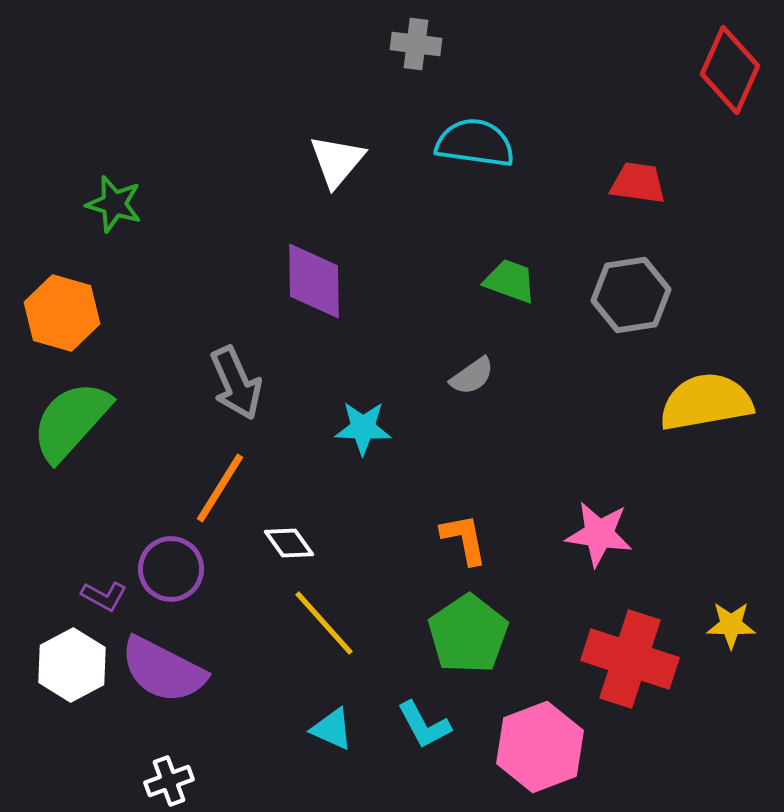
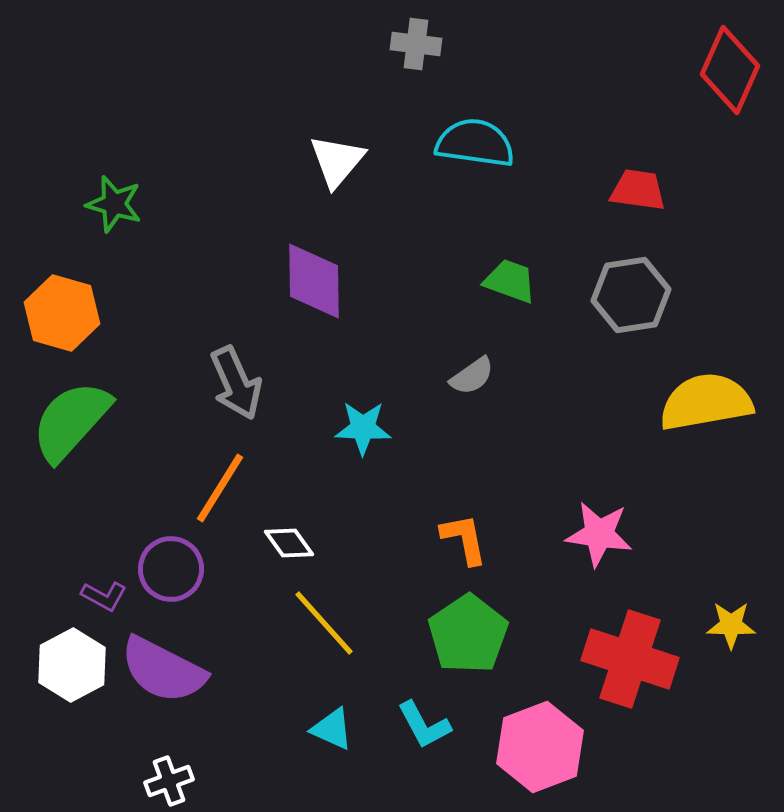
red trapezoid: moved 7 px down
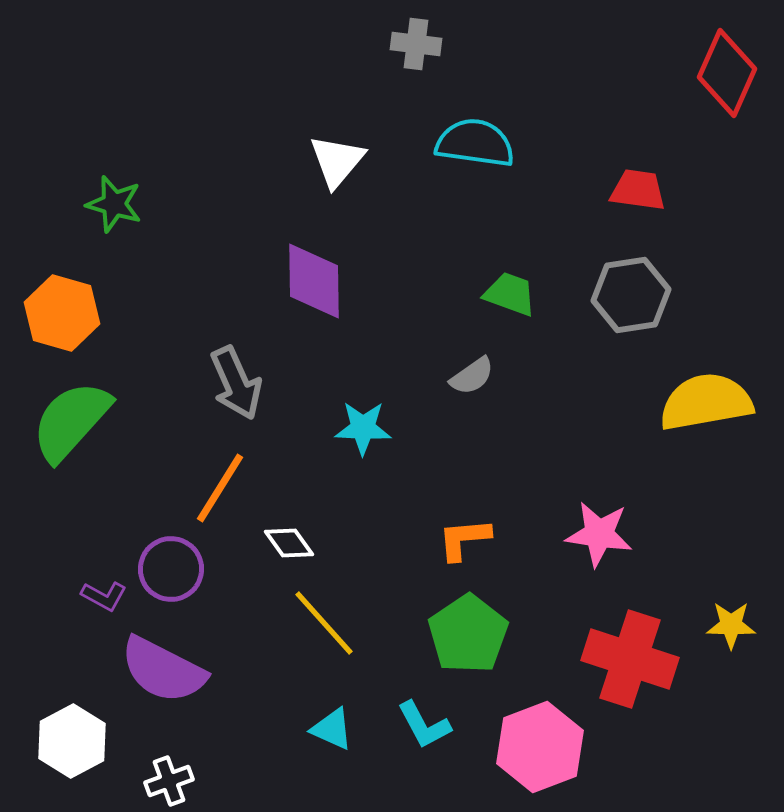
red diamond: moved 3 px left, 3 px down
green trapezoid: moved 13 px down
orange L-shape: rotated 84 degrees counterclockwise
white hexagon: moved 76 px down
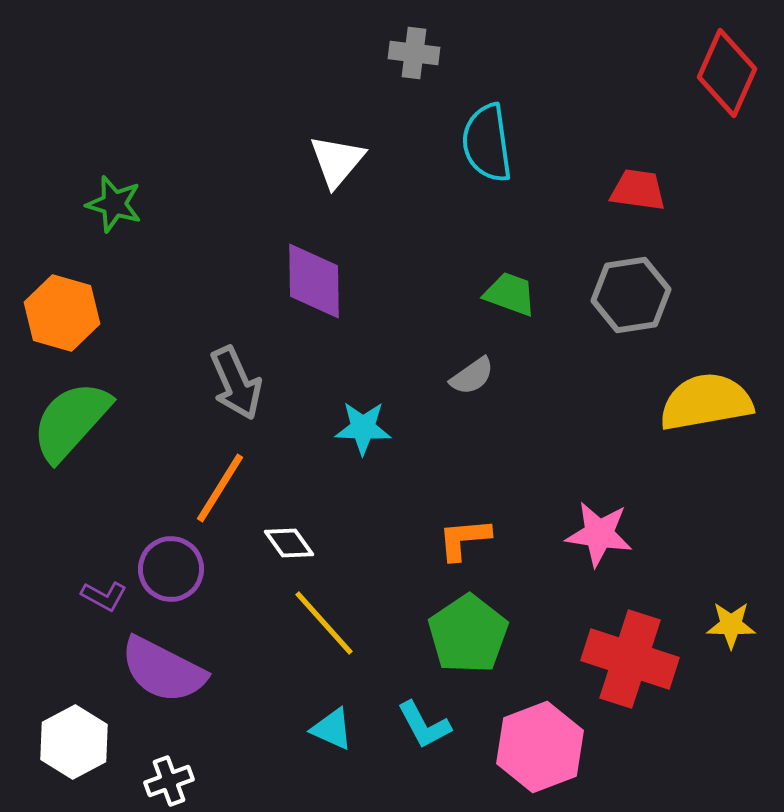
gray cross: moved 2 px left, 9 px down
cyan semicircle: moved 12 px right; rotated 106 degrees counterclockwise
white hexagon: moved 2 px right, 1 px down
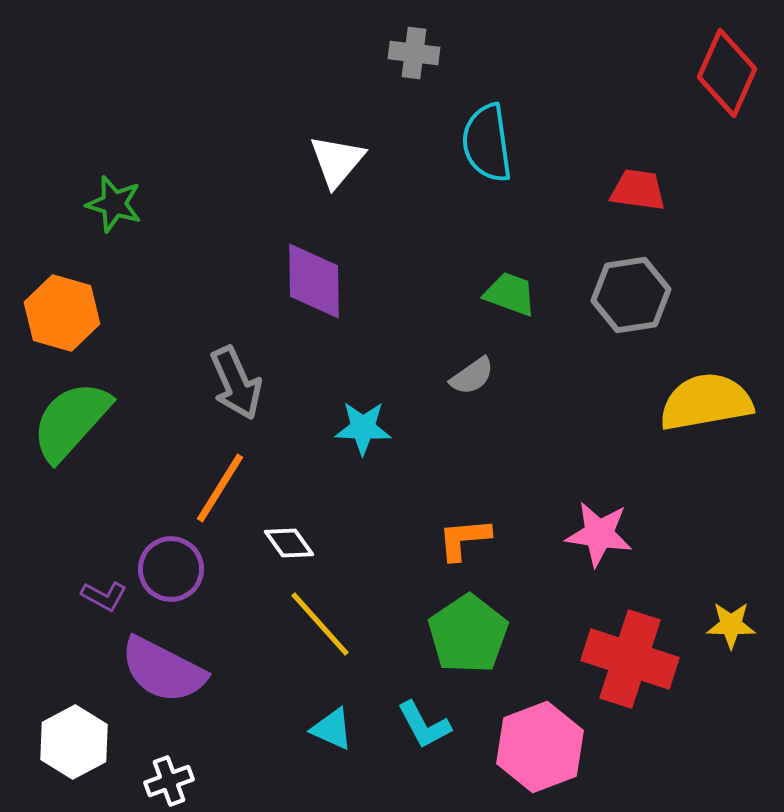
yellow line: moved 4 px left, 1 px down
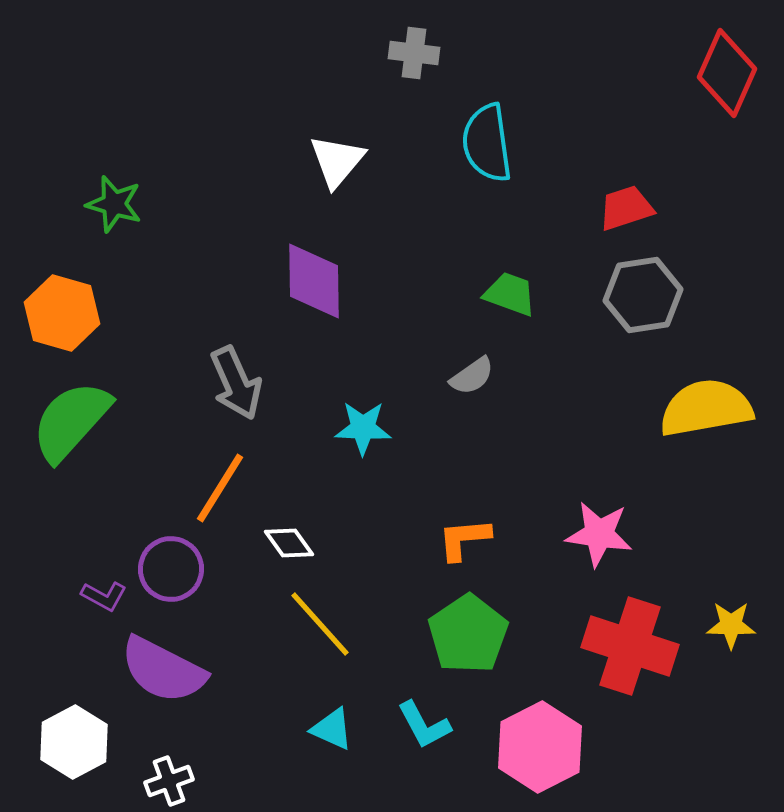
red trapezoid: moved 12 px left, 18 px down; rotated 26 degrees counterclockwise
gray hexagon: moved 12 px right
yellow semicircle: moved 6 px down
red cross: moved 13 px up
pink hexagon: rotated 6 degrees counterclockwise
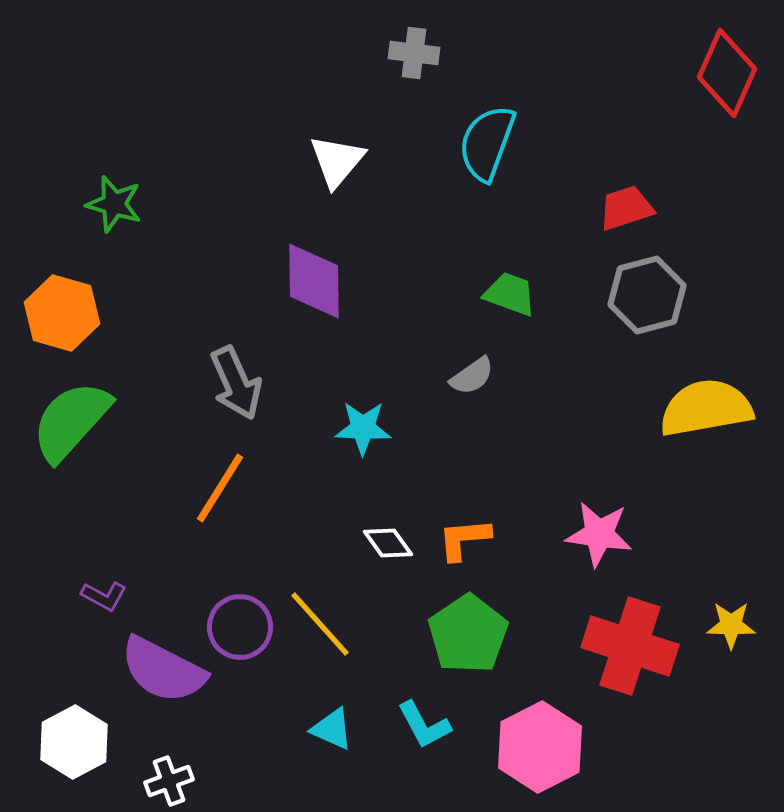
cyan semicircle: rotated 28 degrees clockwise
gray hexagon: moved 4 px right; rotated 6 degrees counterclockwise
white diamond: moved 99 px right
purple circle: moved 69 px right, 58 px down
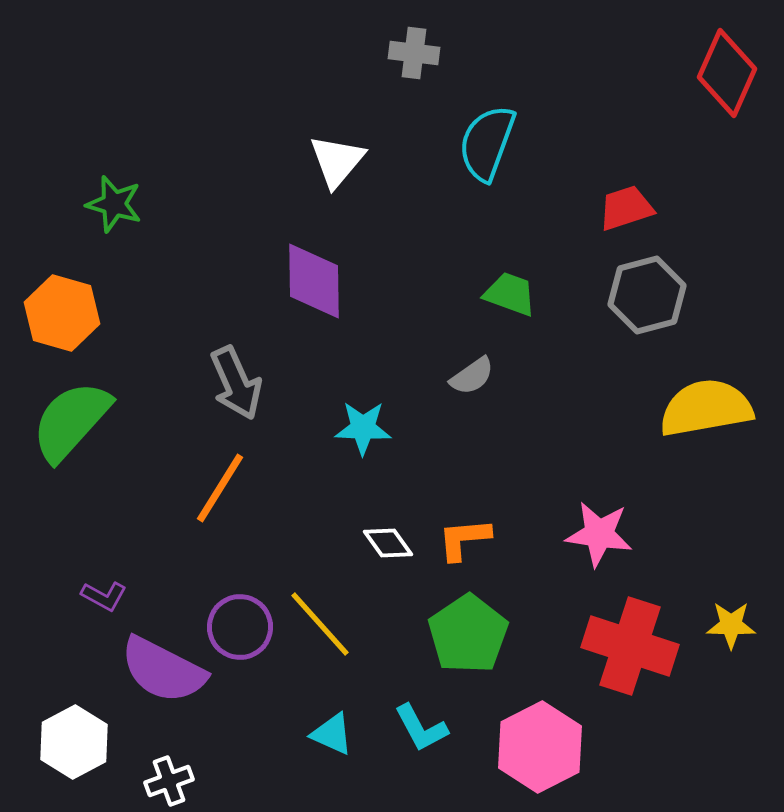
cyan L-shape: moved 3 px left, 3 px down
cyan triangle: moved 5 px down
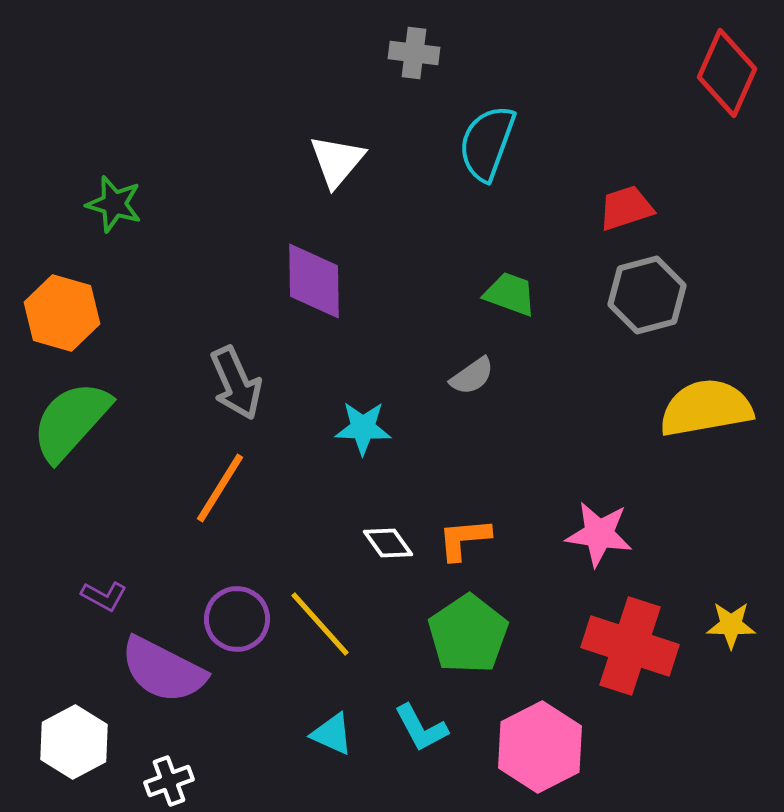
purple circle: moved 3 px left, 8 px up
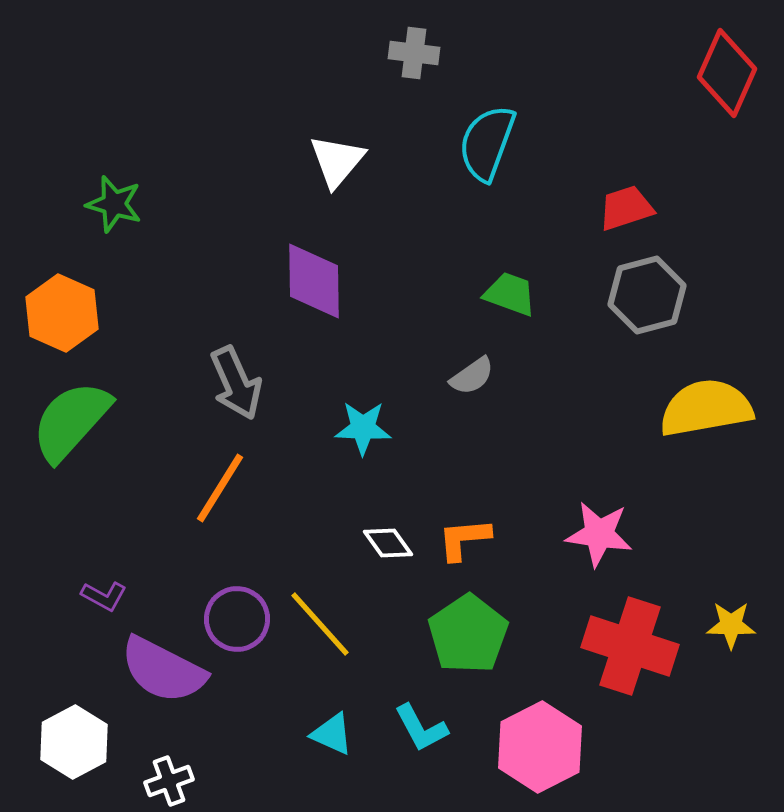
orange hexagon: rotated 8 degrees clockwise
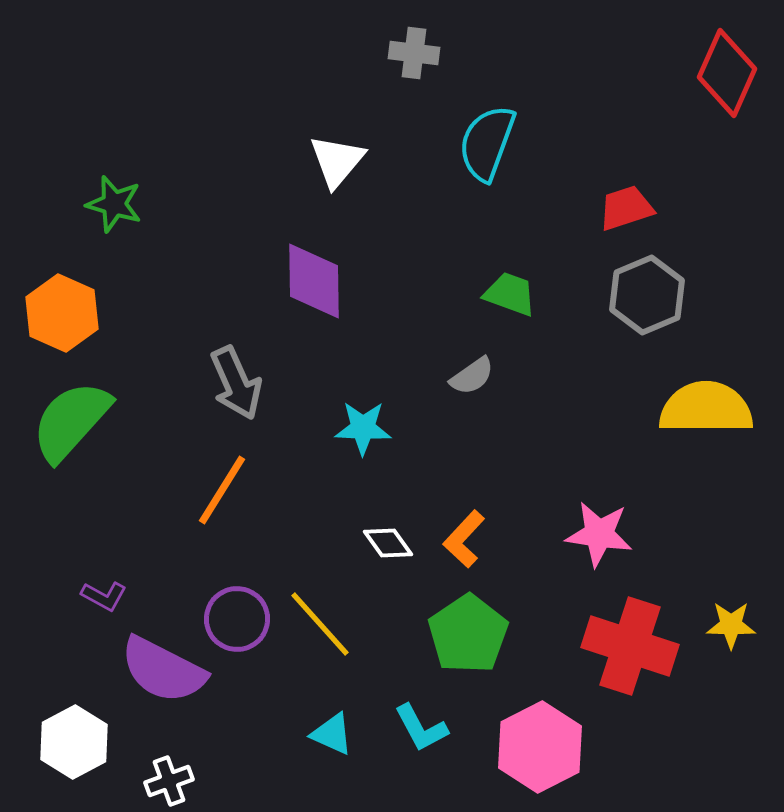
gray hexagon: rotated 8 degrees counterclockwise
yellow semicircle: rotated 10 degrees clockwise
orange line: moved 2 px right, 2 px down
orange L-shape: rotated 42 degrees counterclockwise
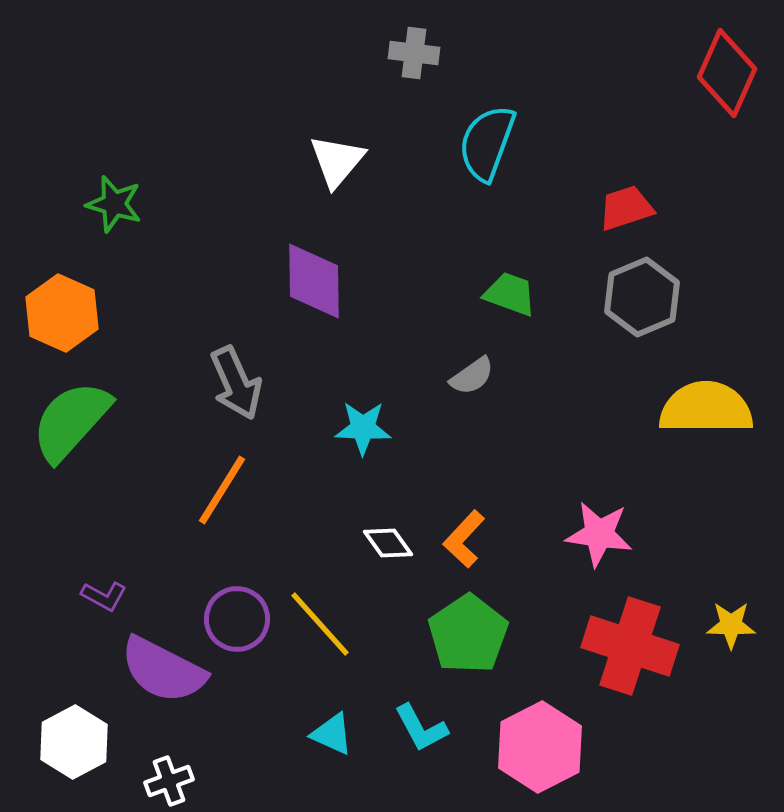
gray hexagon: moved 5 px left, 2 px down
